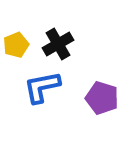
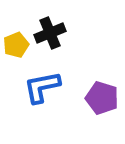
black cross: moved 8 px left, 11 px up; rotated 8 degrees clockwise
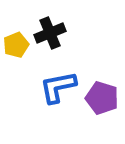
blue L-shape: moved 16 px right
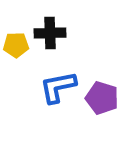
black cross: rotated 20 degrees clockwise
yellow pentagon: rotated 20 degrees clockwise
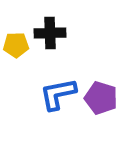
blue L-shape: moved 7 px down
purple pentagon: moved 1 px left
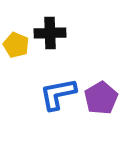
yellow pentagon: rotated 25 degrees clockwise
purple pentagon: rotated 24 degrees clockwise
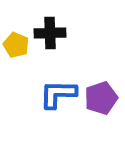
blue L-shape: rotated 12 degrees clockwise
purple pentagon: rotated 12 degrees clockwise
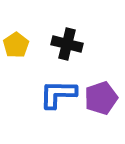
black cross: moved 17 px right, 11 px down; rotated 16 degrees clockwise
yellow pentagon: rotated 15 degrees clockwise
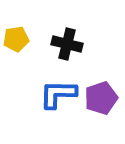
yellow pentagon: moved 6 px up; rotated 25 degrees clockwise
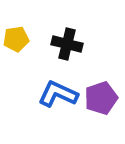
blue L-shape: rotated 24 degrees clockwise
